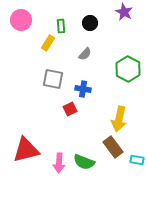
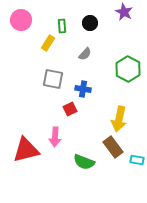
green rectangle: moved 1 px right
pink arrow: moved 4 px left, 26 px up
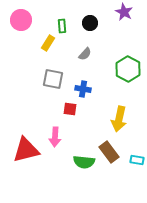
red square: rotated 32 degrees clockwise
brown rectangle: moved 4 px left, 5 px down
green semicircle: rotated 15 degrees counterclockwise
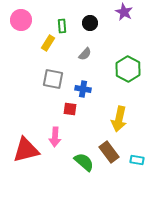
green semicircle: rotated 145 degrees counterclockwise
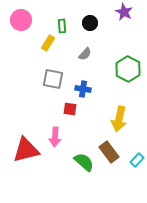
cyan rectangle: rotated 56 degrees counterclockwise
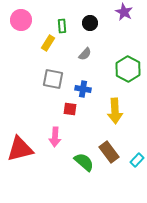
yellow arrow: moved 4 px left, 8 px up; rotated 15 degrees counterclockwise
red triangle: moved 6 px left, 1 px up
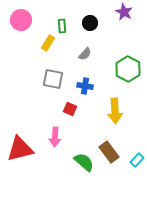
blue cross: moved 2 px right, 3 px up
red square: rotated 16 degrees clockwise
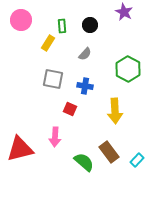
black circle: moved 2 px down
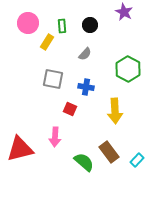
pink circle: moved 7 px right, 3 px down
yellow rectangle: moved 1 px left, 1 px up
blue cross: moved 1 px right, 1 px down
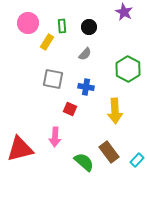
black circle: moved 1 px left, 2 px down
